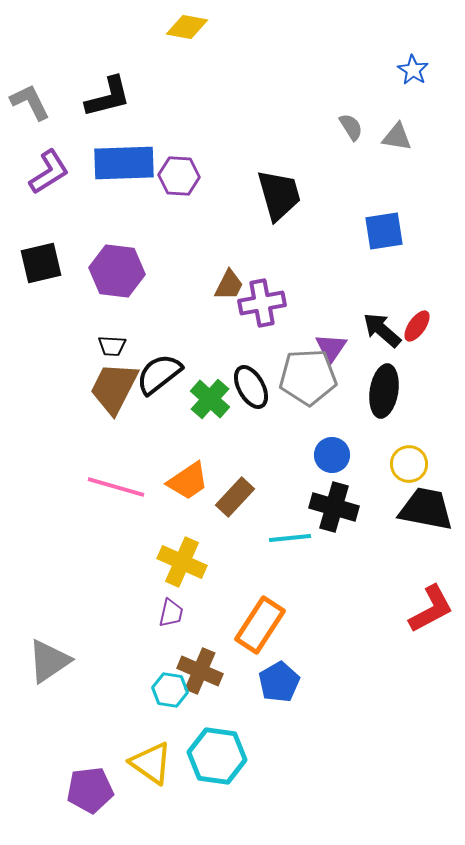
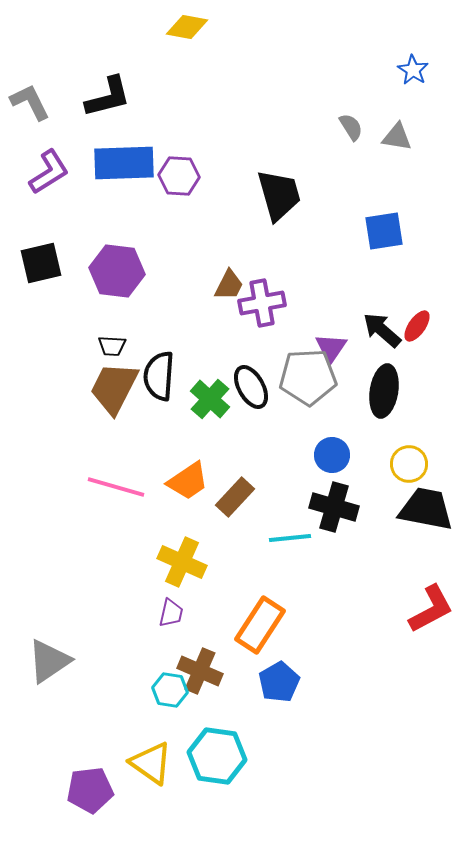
black semicircle at (159, 374): moved 2 px down; rotated 48 degrees counterclockwise
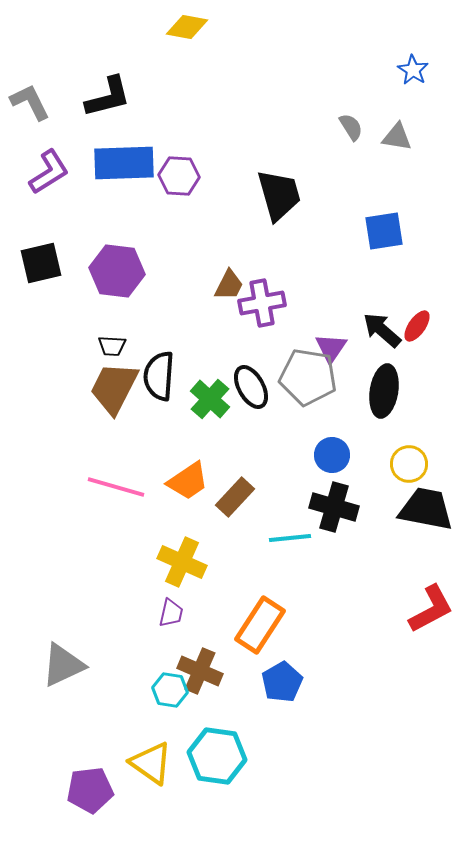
gray pentagon at (308, 377): rotated 12 degrees clockwise
gray triangle at (49, 661): moved 14 px right, 4 px down; rotated 9 degrees clockwise
blue pentagon at (279, 682): moved 3 px right
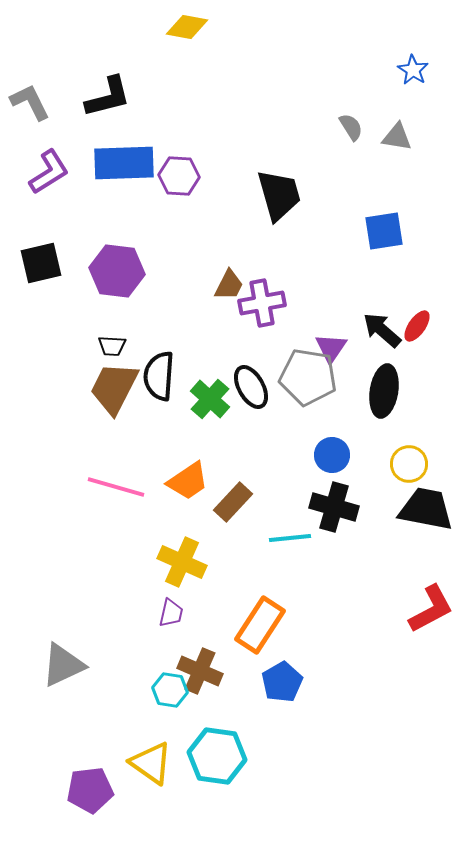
brown rectangle at (235, 497): moved 2 px left, 5 px down
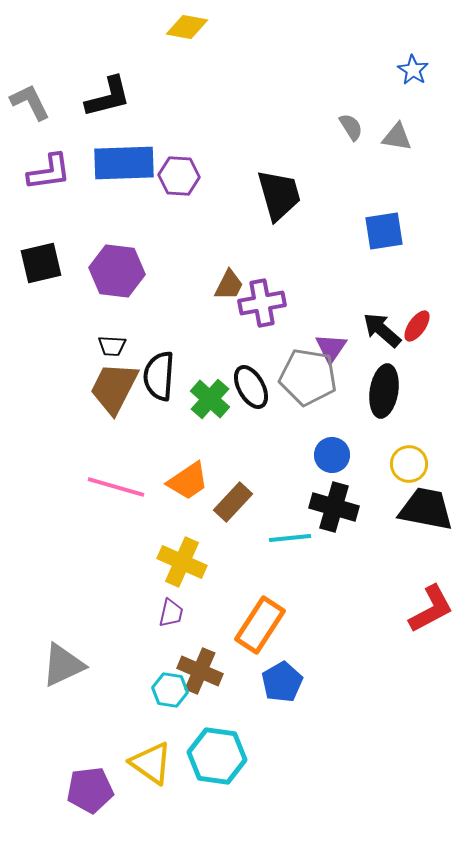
purple L-shape at (49, 172): rotated 24 degrees clockwise
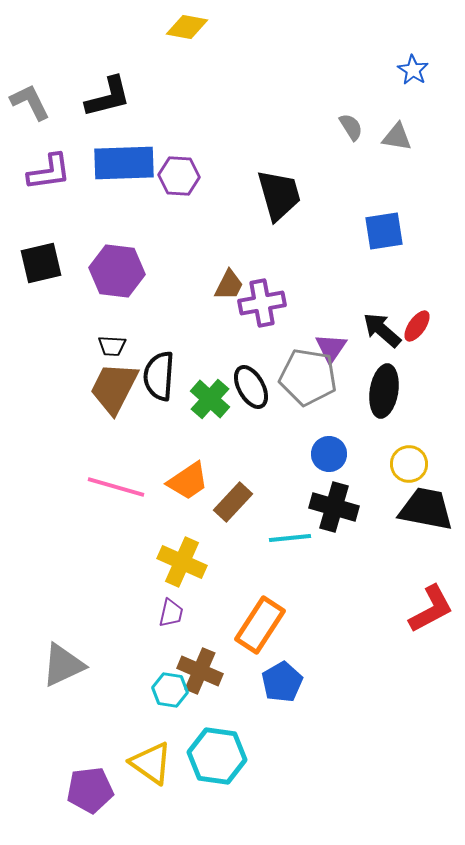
blue circle at (332, 455): moved 3 px left, 1 px up
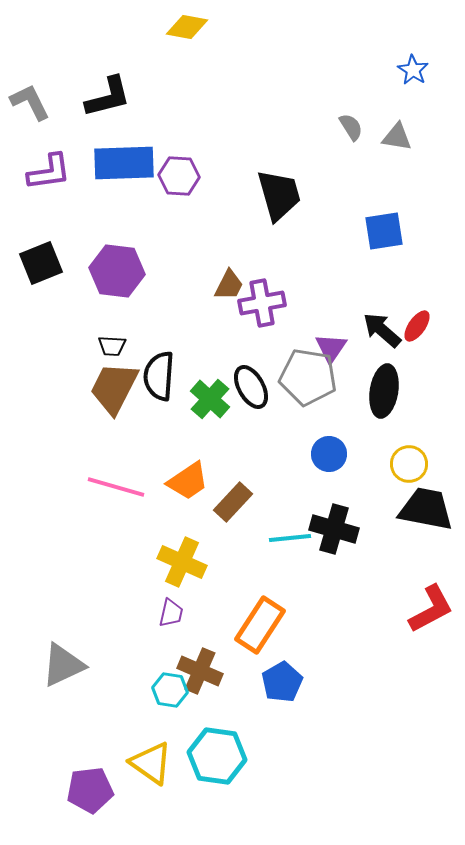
black square at (41, 263): rotated 9 degrees counterclockwise
black cross at (334, 507): moved 22 px down
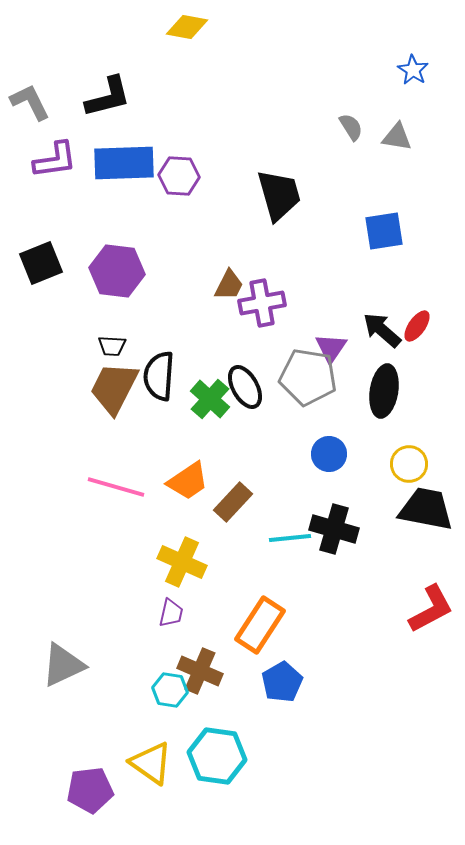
purple L-shape at (49, 172): moved 6 px right, 12 px up
black ellipse at (251, 387): moved 6 px left
